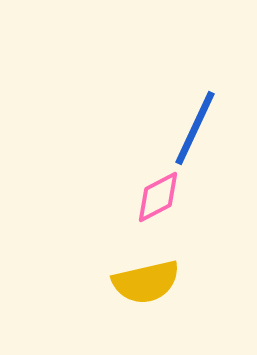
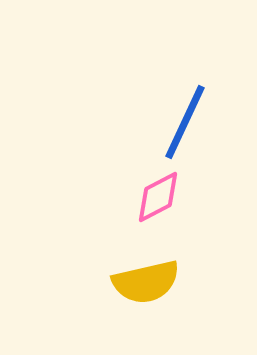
blue line: moved 10 px left, 6 px up
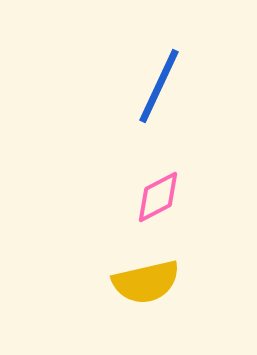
blue line: moved 26 px left, 36 px up
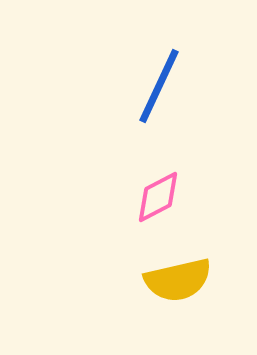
yellow semicircle: moved 32 px right, 2 px up
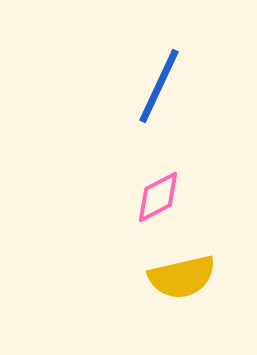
yellow semicircle: moved 4 px right, 3 px up
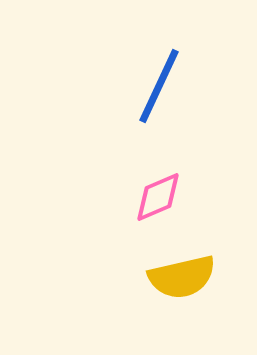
pink diamond: rotated 4 degrees clockwise
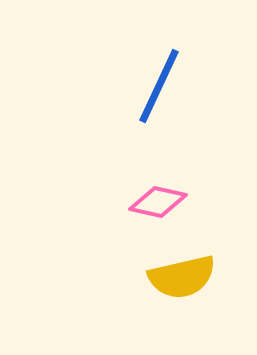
pink diamond: moved 5 px down; rotated 36 degrees clockwise
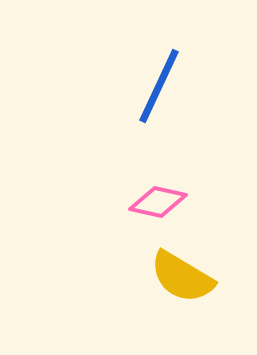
yellow semicircle: rotated 44 degrees clockwise
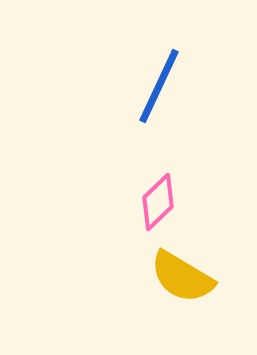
pink diamond: rotated 56 degrees counterclockwise
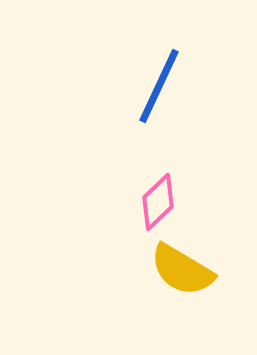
yellow semicircle: moved 7 px up
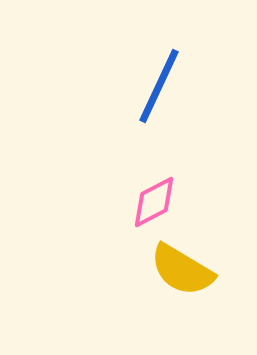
pink diamond: moved 4 px left; rotated 16 degrees clockwise
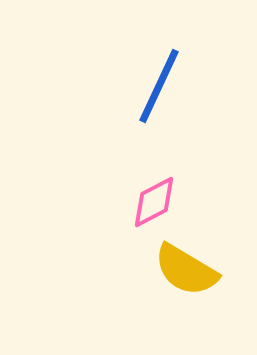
yellow semicircle: moved 4 px right
